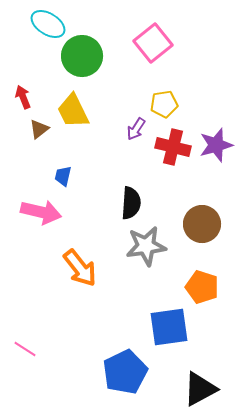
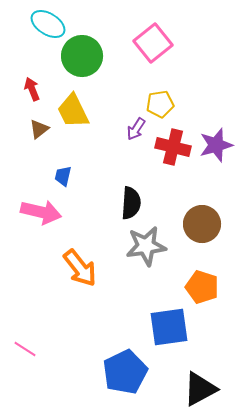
red arrow: moved 9 px right, 8 px up
yellow pentagon: moved 4 px left
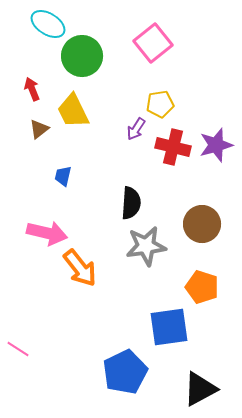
pink arrow: moved 6 px right, 21 px down
pink line: moved 7 px left
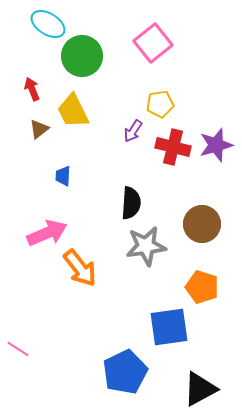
purple arrow: moved 3 px left, 2 px down
blue trapezoid: rotated 10 degrees counterclockwise
pink arrow: rotated 36 degrees counterclockwise
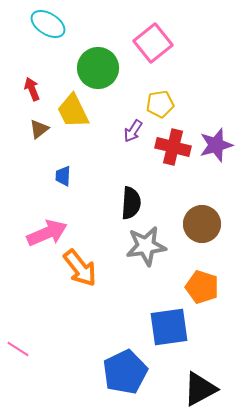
green circle: moved 16 px right, 12 px down
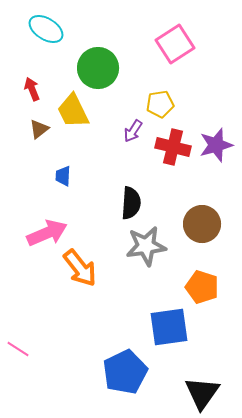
cyan ellipse: moved 2 px left, 5 px down
pink square: moved 22 px right, 1 px down; rotated 6 degrees clockwise
black triangle: moved 2 px right, 4 px down; rotated 27 degrees counterclockwise
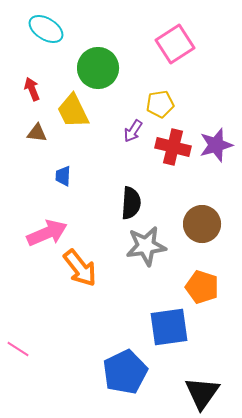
brown triangle: moved 2 px left, 4 px down; rotated 45 degrees clockwise
